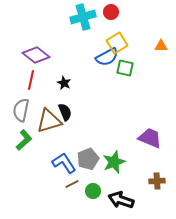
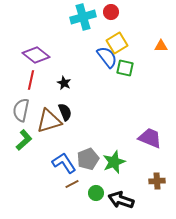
blue semicircle: rotated 100 degrees counterclockwise
green circle: moved 3 px right, 2 px down
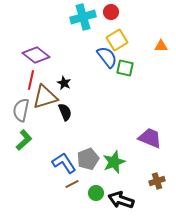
yellow square: moved 3 px up
brown triangle: moved 4 px left, 24 px up
brown cross: rotated 14 degrees counterclockwise
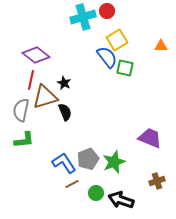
red circle: moved 4 px left, 1 px up
green L-shape: rotated 35 degrees clockwise
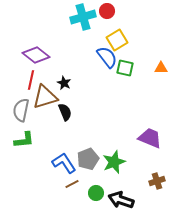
orange triangle: moved 22 px down
